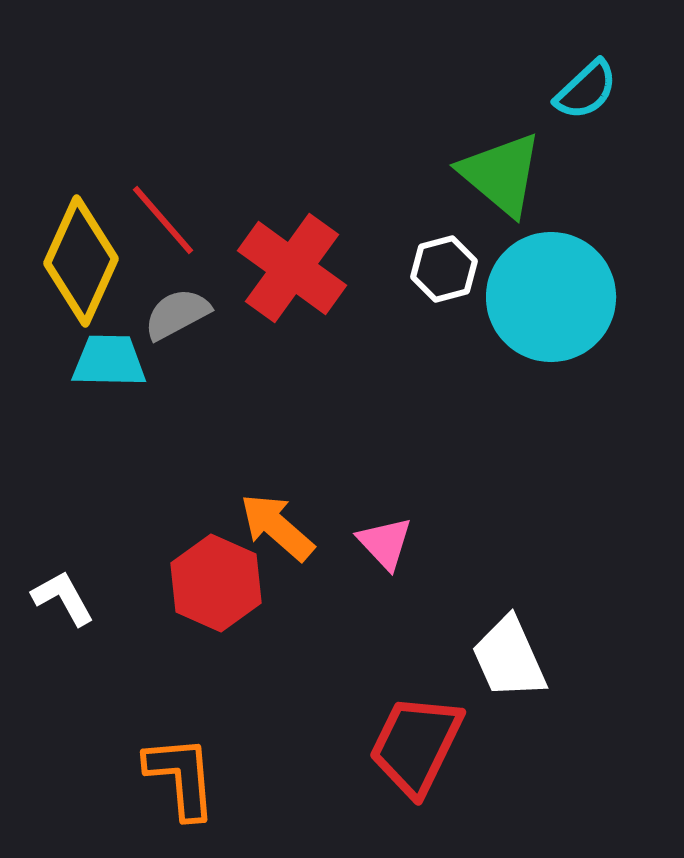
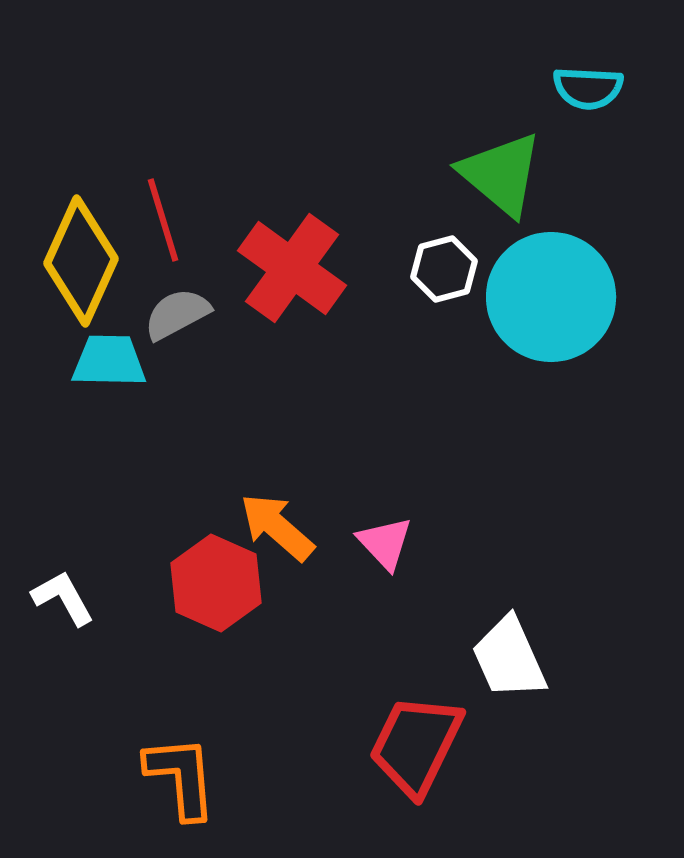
cyan semicircle: moved 2 px right, 2 px up; rotated 46 degrees clockwise
red line: rotated 24 degrees clockwise
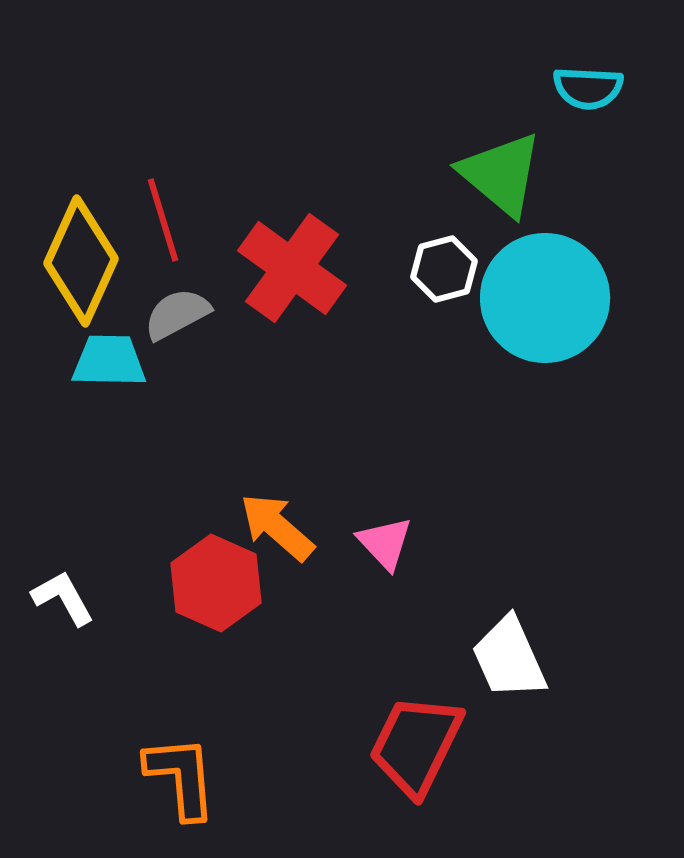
cyan circle: moved 6 px left, 1 px down
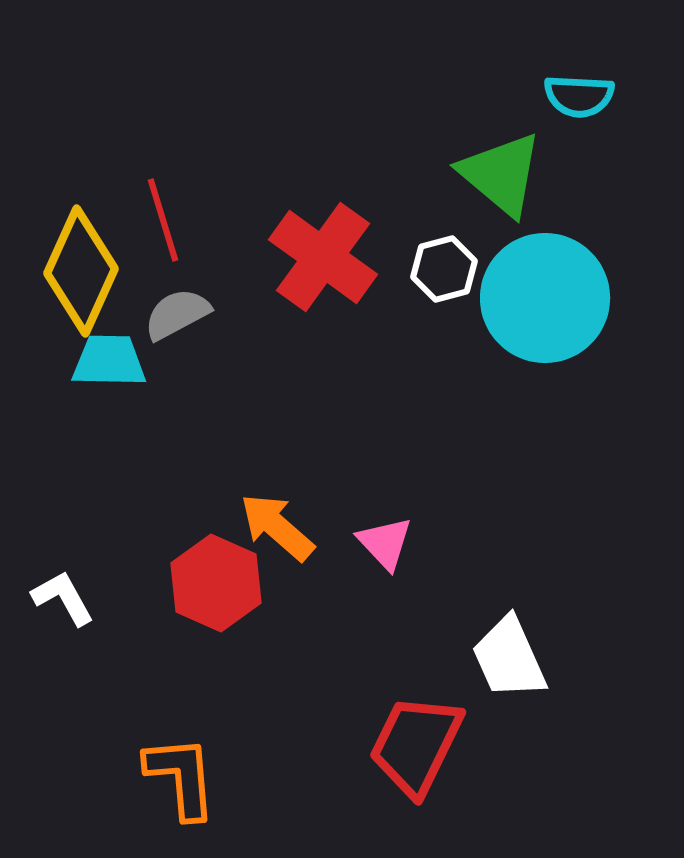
cyan semicircle: moved 9 px left, 8 px down
yellow diamond: moved 10 px down
red cross: moved 31 px right, 11 px up
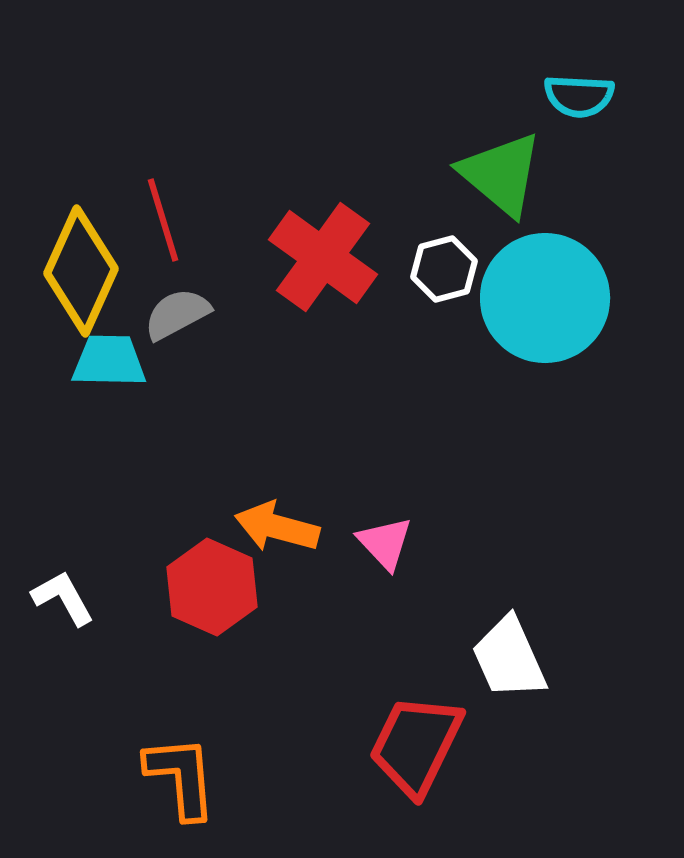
orange arrow: rotated 26 degrees counterclockwise
red hexagon: moved 4 px left, 4 px down
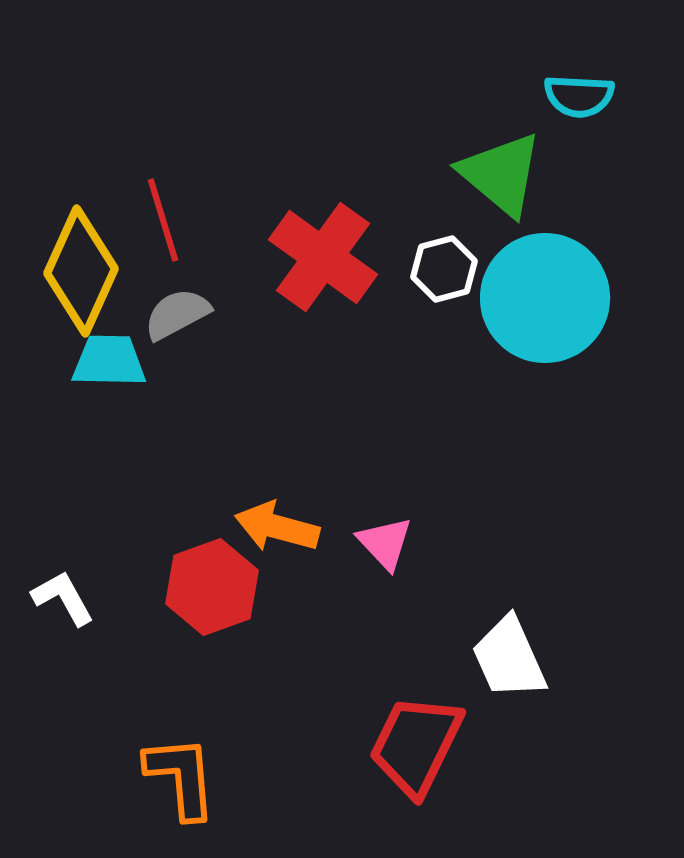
red hexagon: rotated 16 degrees clockwise
